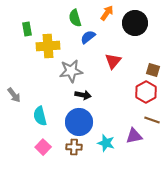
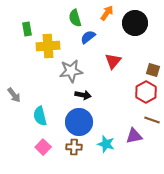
cyan star: moved 1 px down
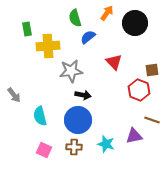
red triangle: moved 1 px right, 1 px down; rotated 24 degrees counterclockwise
brown square: moved 1 px left; rotated 24 degrees counterclockwise
red hexagon: moved 7 px left, 2 px up; rotated 10 degrees counterclockwise
blue circle: moved 1 px left, 2 px up
pink square: moved 1 px right, 3 px down; rotated 21 degrees counterclockwise
